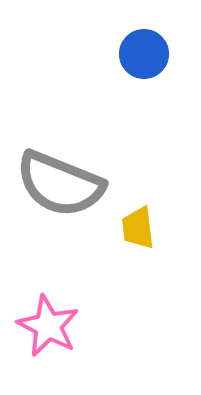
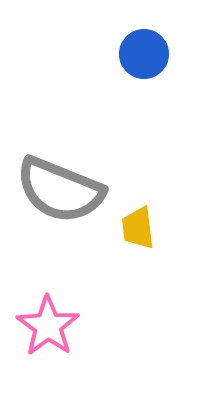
gray semicircle: moved 6 px down
pink star: rotated 8 degrees clockwise
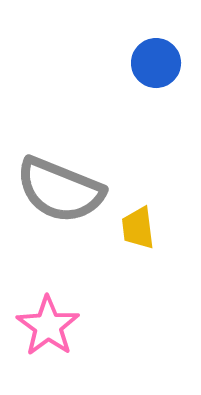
blue circle: moved 12 px right, 9 px down
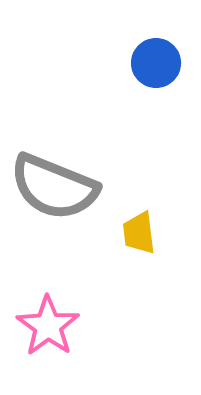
gray semicircle: moved 6 px left, 3 px up
yellow trapezoid: moved 1 px right, 5 px down
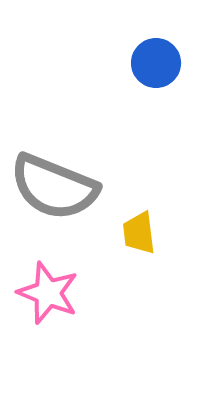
pink star: moved 33 px up; rotated 14 degrees counterclockwise
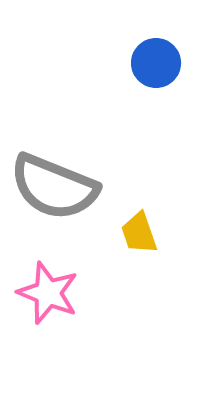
yellow trapezoid: rotated 12 degrees counterclockwise
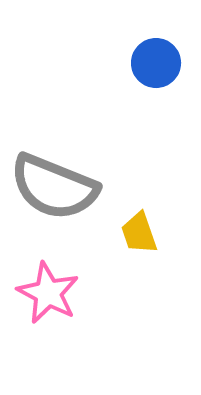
pink star: rotated 6 degrees clockwise
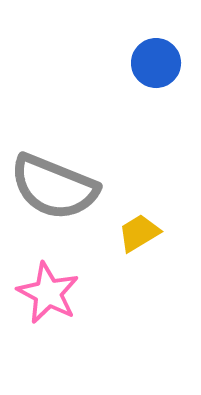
yellow trapezoid: rotated 78 degrees clockwise
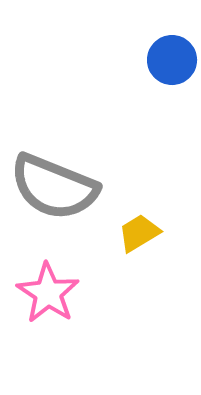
blue circle: moved 16 px right, 3 px up
pink star: rotated 6 degrees clockwise
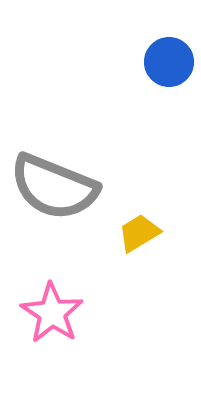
blue circle: moved 3 px left, 2 px down
pink star: moved 4 px right, 20 px down
